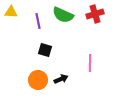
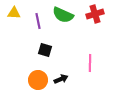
yellow triangle: moved 3 px right, 1 px down
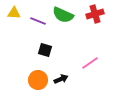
purple line: rotated 56 degrees counterclockwise
pink line: rotated 54 degrees clockwise
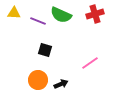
green semicircle: moved 2 px left
black arrow: moved 5 px down
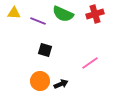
green semicircle: moved 2 px right, 1 px up
orange circle: moved 2 px right, 1 px down
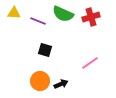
red cross: moved 4 px left, 3 px down
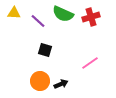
purple line: rotated 21 degrees clockwise
